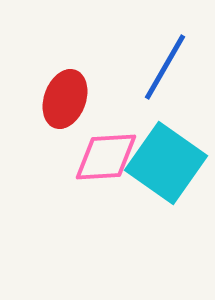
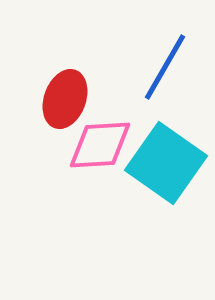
pink diamond: moved 6 px left, 12 px up
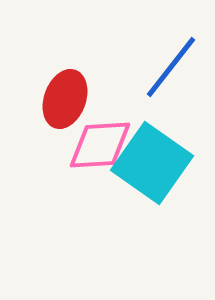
blue line: moved 6 px right; rotated 8 degrees clockwise
cyan square: moved 14 px left
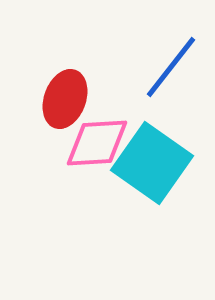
pink diamond: moved 3 px left, 2 px up
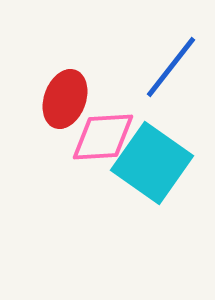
pink diamond: moved 6 px right, 6 px up
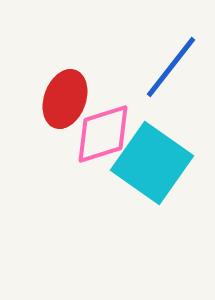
pink diamond: moved 3 px up; rotated 14 degrees counterclockwise
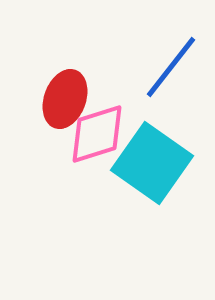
pink diamond: moved 6 px left
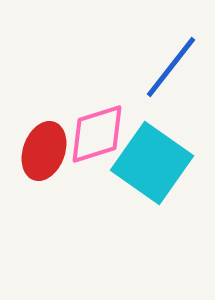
red ellipse: moved 21 px left, 52 px down
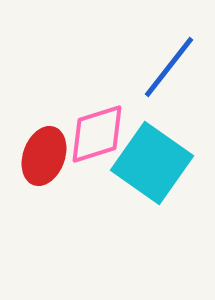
blue line: moved 2 px left
red ellipse: moved 5 px down
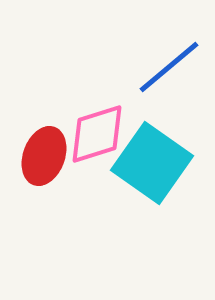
blue line: rotated 12 degrees clockwise
